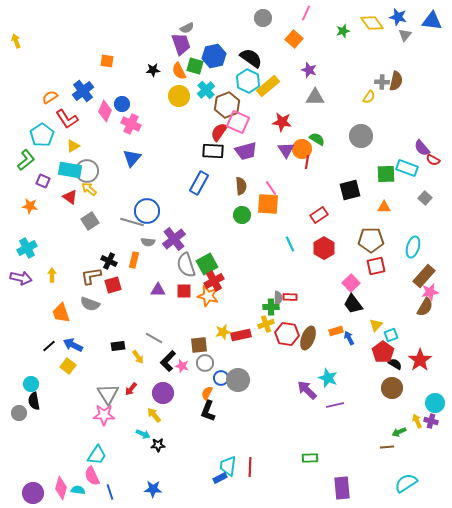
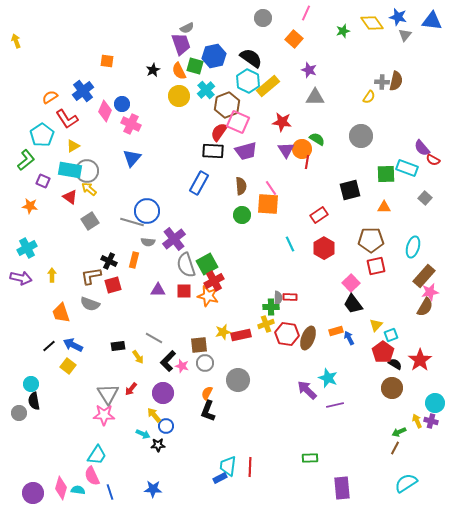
black star at (153, 70): rotated 24 degrees counterclockwise
blue circle at (221, 378): moved 55 px left, 48 px down
brown line at (387, 447): moved 8 px right, 1 px down; rotated 56 degrees counterclockwise
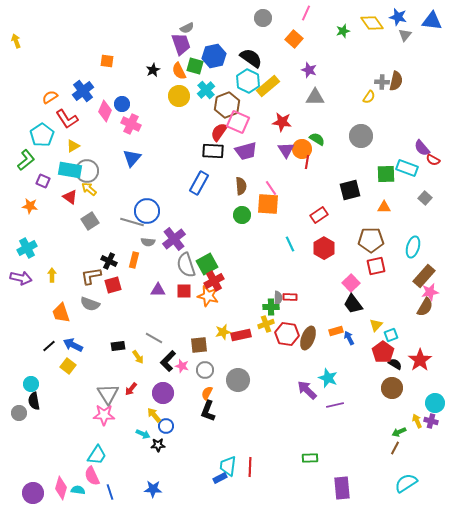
gray circle at (205, 363): moved 7 px down
